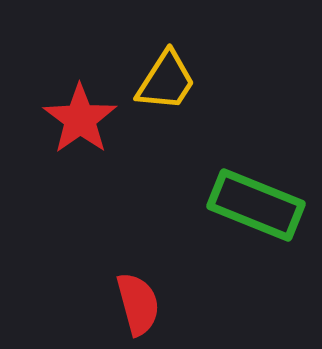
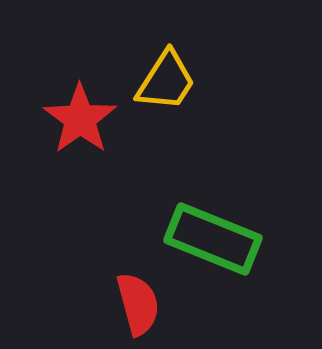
green rectangle: moved 43 px left, 34 px down
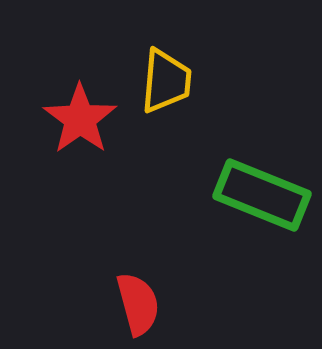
yellow trapezoid: rotated 28 degrees counterclockwise
green rectangle: moved 49 px right, 44 px up
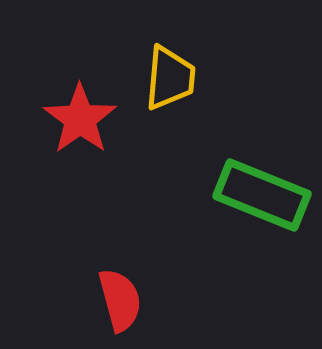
yellow trapezoid: moved 4 px right, 3 px up
red semicircle: moved 18 px left, 4 px up
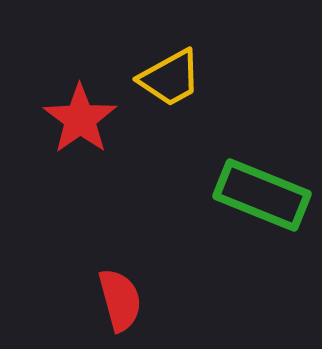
yellow trapezoid: rotated 56 degrees clockwise
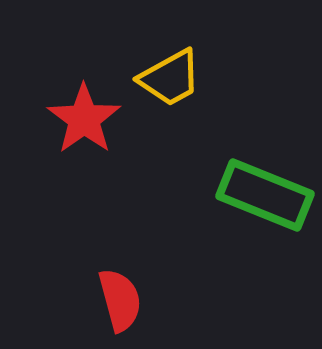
red star: moved 4 px right
green rectangle: moved 3 px right
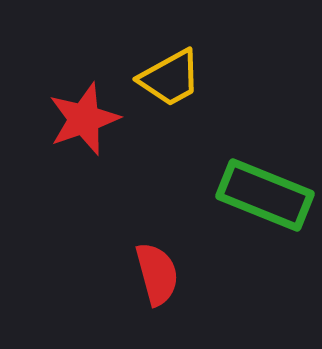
red star: rotated 16 degrees clockwise
red semicircle: moved 37 px right, 26 px up
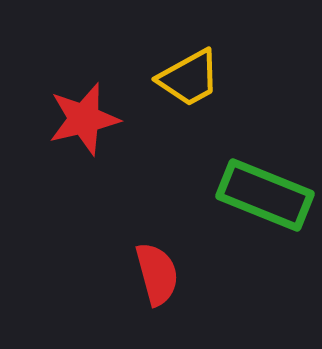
yellow trapezoid: moved 19 px right
red star: rotated 6 degrees clockwise
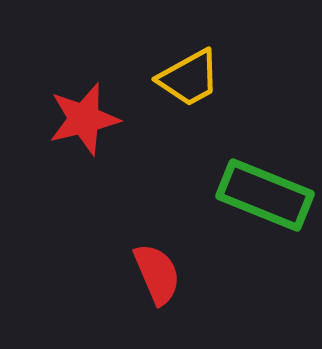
red semicircle: rotated 8 degrees counterclockwise
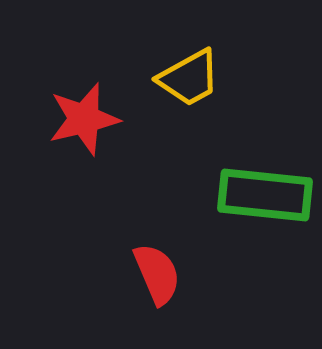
green rectangle: rotated 16 degrees counterclockwise
